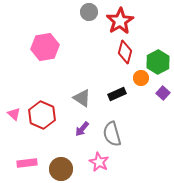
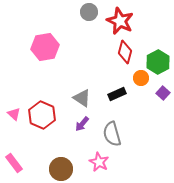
red star: rotated 16 degrees counterclockwise
purple arrow: moved 5 px up
pink rectangle: moved 13 px left; rotated 60 degrees clockwise
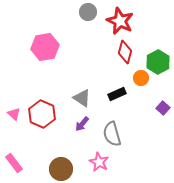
gray circle: moved 1 px left
purple square: moved 15 px down
red hexagon: moved 1 px up
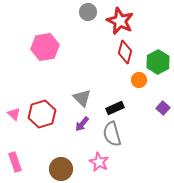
orange circle: moved 2 px left, 2 px down
black rectangle: moved 2 px left, 14 px down
gray triangle: rotated 12 degrees clockwise
red hexagon: rotated 20 degrees clockwise
pink rectangle: moved 1 px right, 1 px up; rotated 18 degrees clockwise
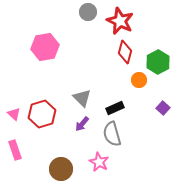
pink rectangle: moved 12 px up
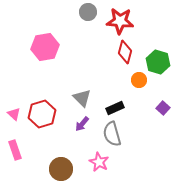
red star: rotated 20 degrees counterclockwise
green hexagon: rotated 15 degrees counterclockwise
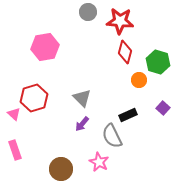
black rectangle: moved 13 px right, 7 px down
red hexagon: moved 8 px left, 16 px up
gray semicircle: moved 2 px down; rotated 10 degrees counterclockwise
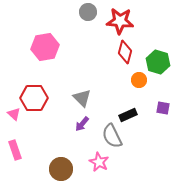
red hexagon: rotated 16 degrees clockwise
purple square: rotated 32 degrees counterclockwise
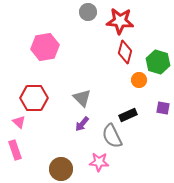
pink triangle: moved 5 px right, 8 px down
pink star: rotated 24 degrees counterclockwise
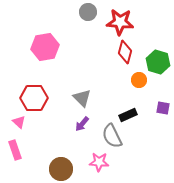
red star: moved 1 px down
